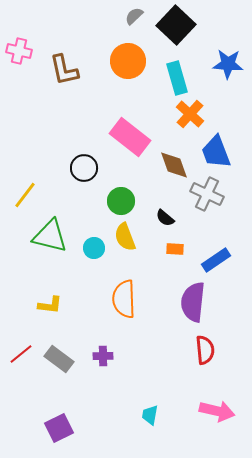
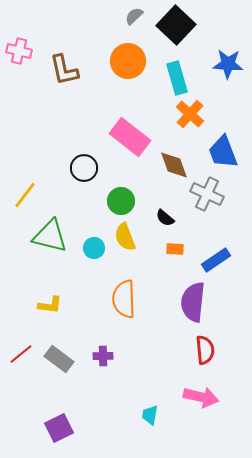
blue trapezoid: moved 7 px right
pink arrow: moved 16 px left, 14 px up
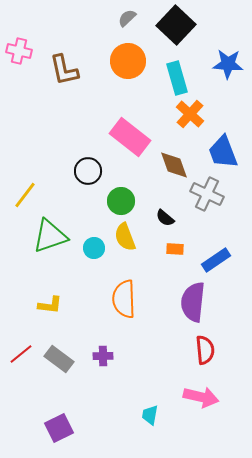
gray semicircle: moved 7 px left, 2 px down
black circle: moved 4 px right, 3 px down
green triangle: rotated 33 degrees counterclockwise
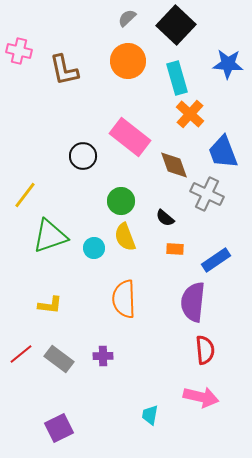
black circle: moved 5 px left, 15 px up
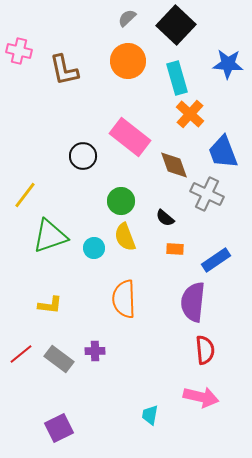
purple cross: moved 8 px left, 5 px up
